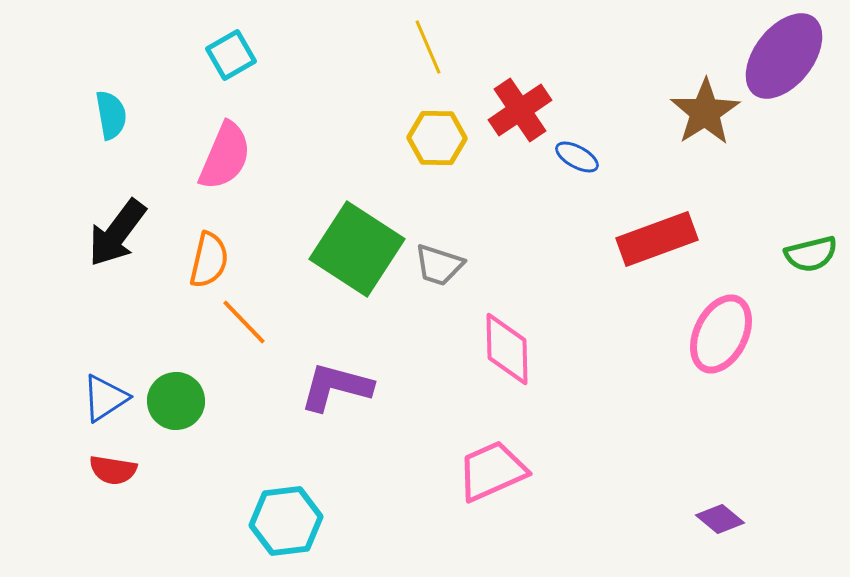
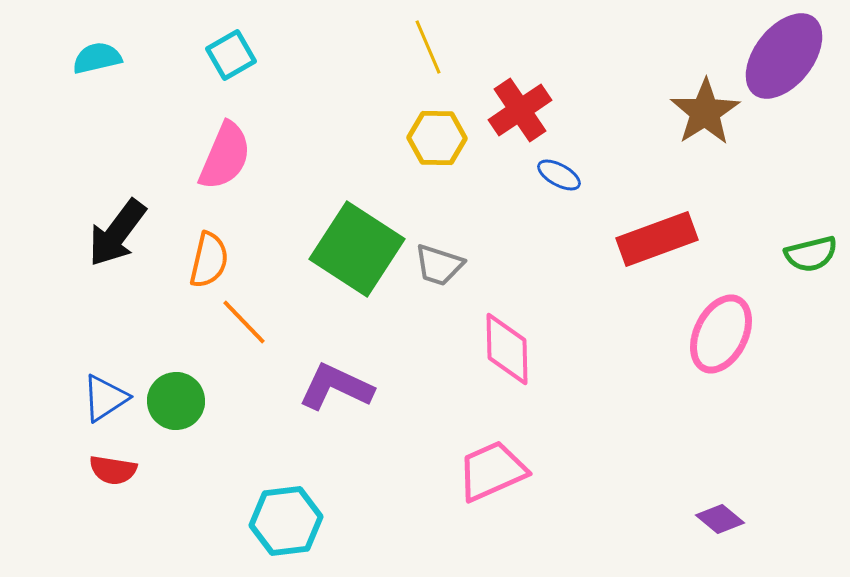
cyan semicircle: moved 14 px left, 57 px up; rotated 93 degrees counterclockwise
blue ellipse: moved 18 px left, 18 px down
purple L-shape: rotated 10 degrees clockwise
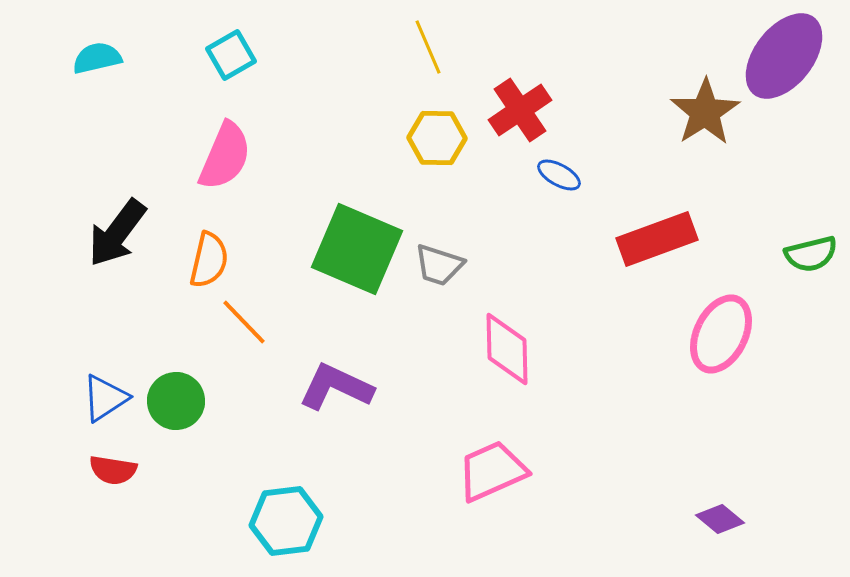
green square: rotated 10 degrees counterclockwise
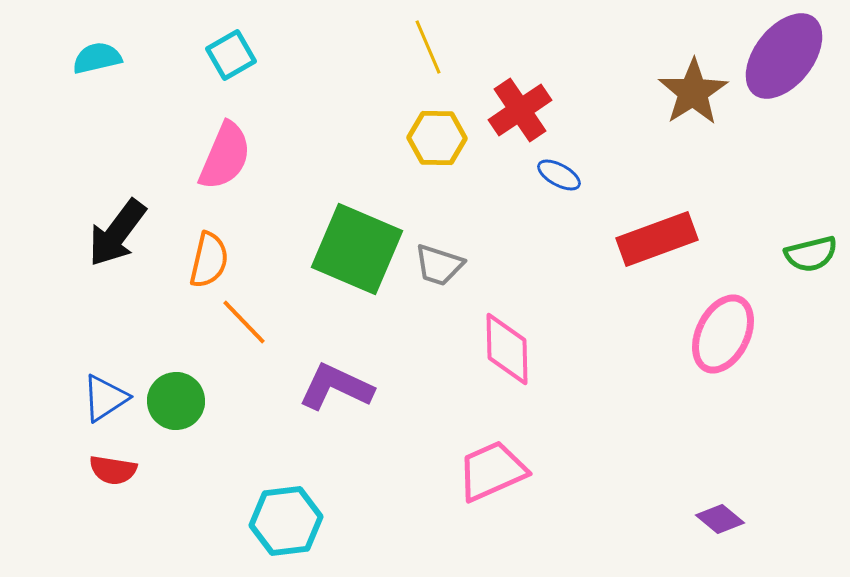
brown star: moved 12 px left, 20 px up
pink ellipse: moved 2 px right
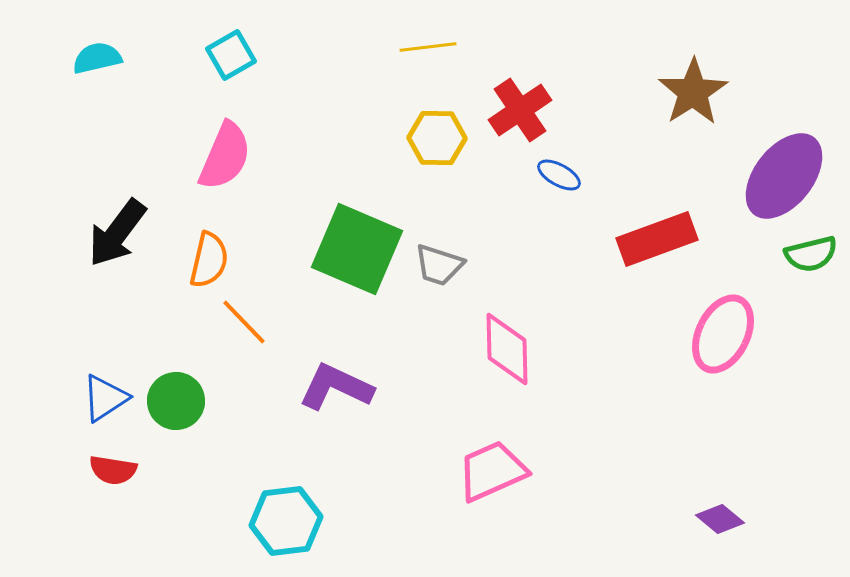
yellow line: rotated 74 degrees counterclockwise
purple ellipse: moved 120 px down
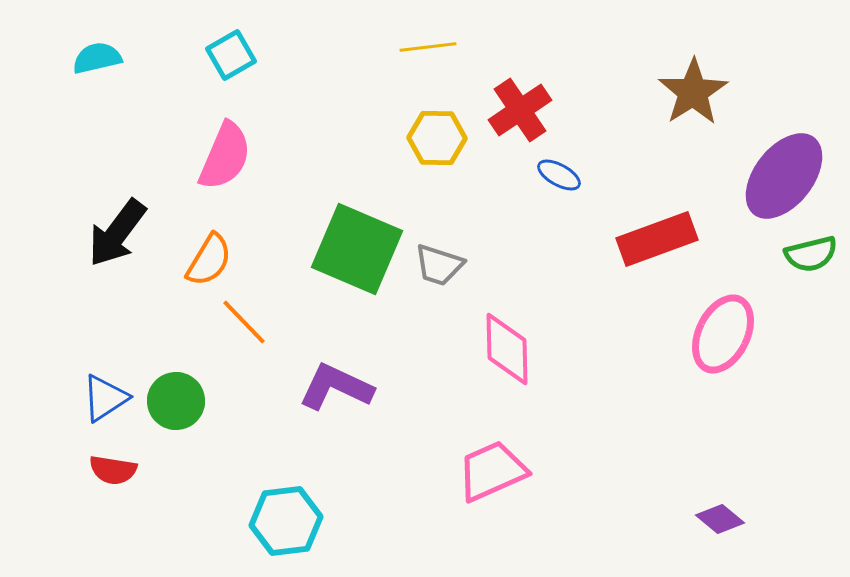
orange semicircle: rotated 18 degrees clockwise
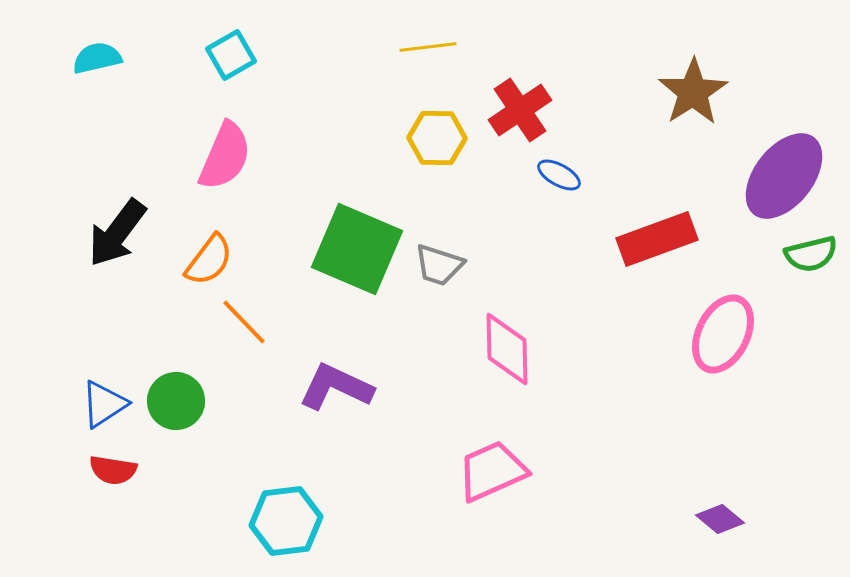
orange semicircle: rotated 6 degrees clockwise
blue triangle: moved 1 px left, 6 px down
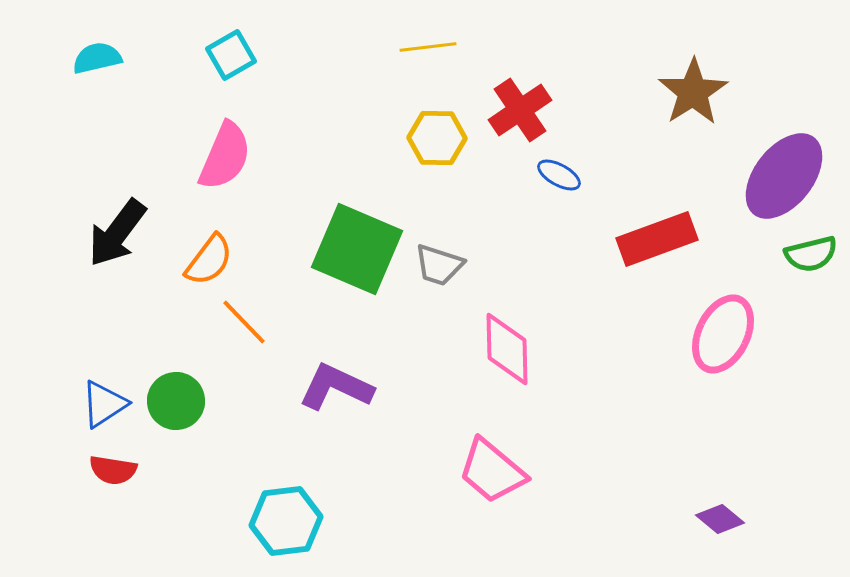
pink trapezoid: rotated 116 degrees counterclockwise
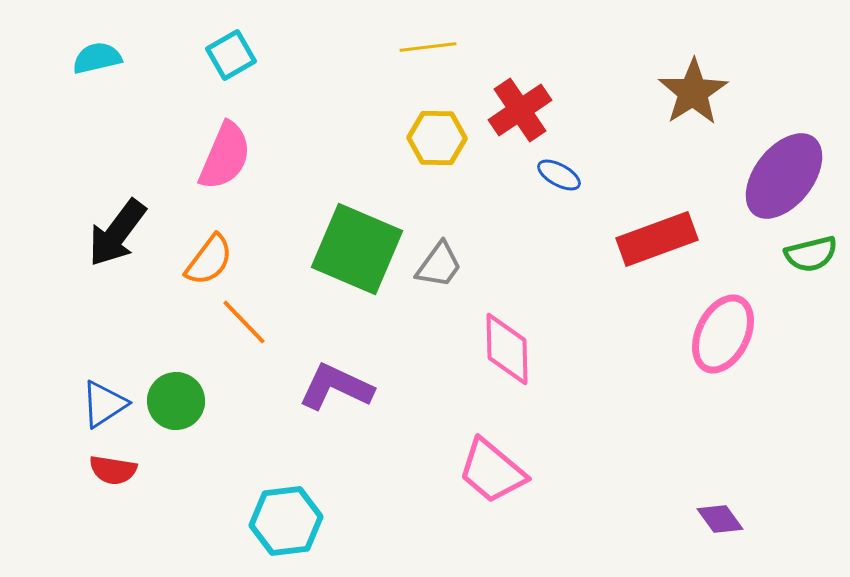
gray trapezoid: rotated 72 degrees counterclockwise
purple diamond: rotated 15 degrees clockwise
